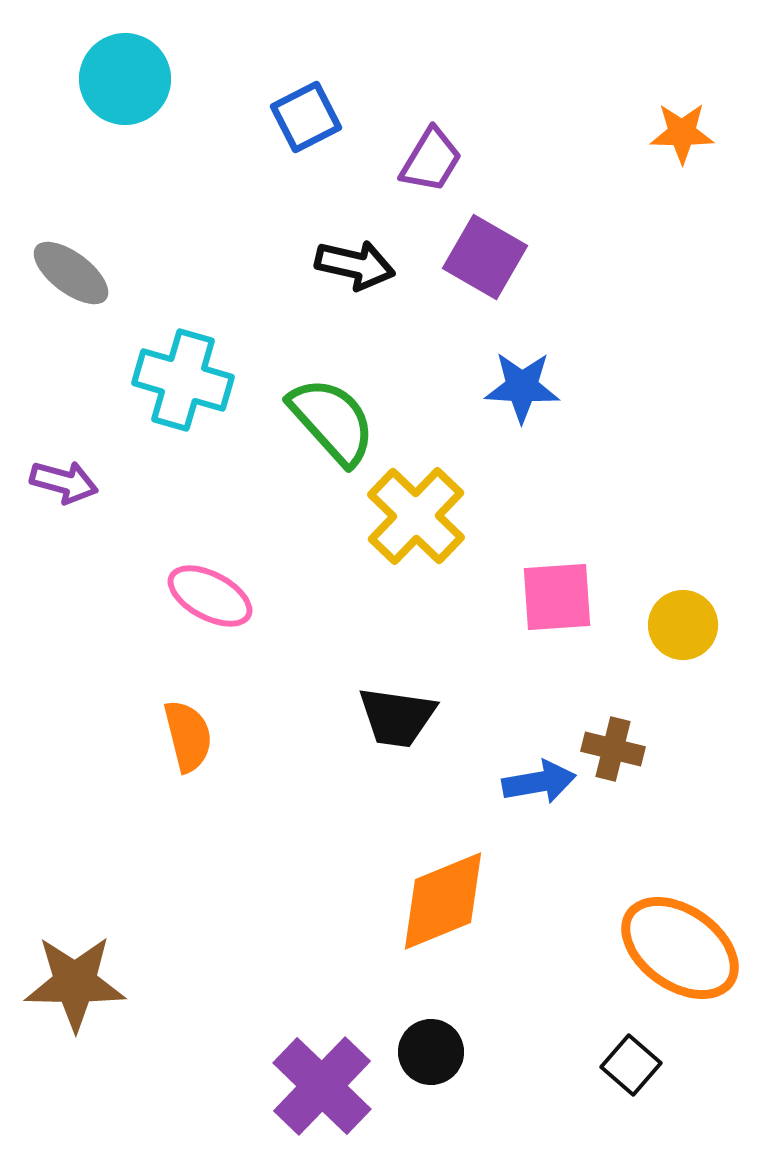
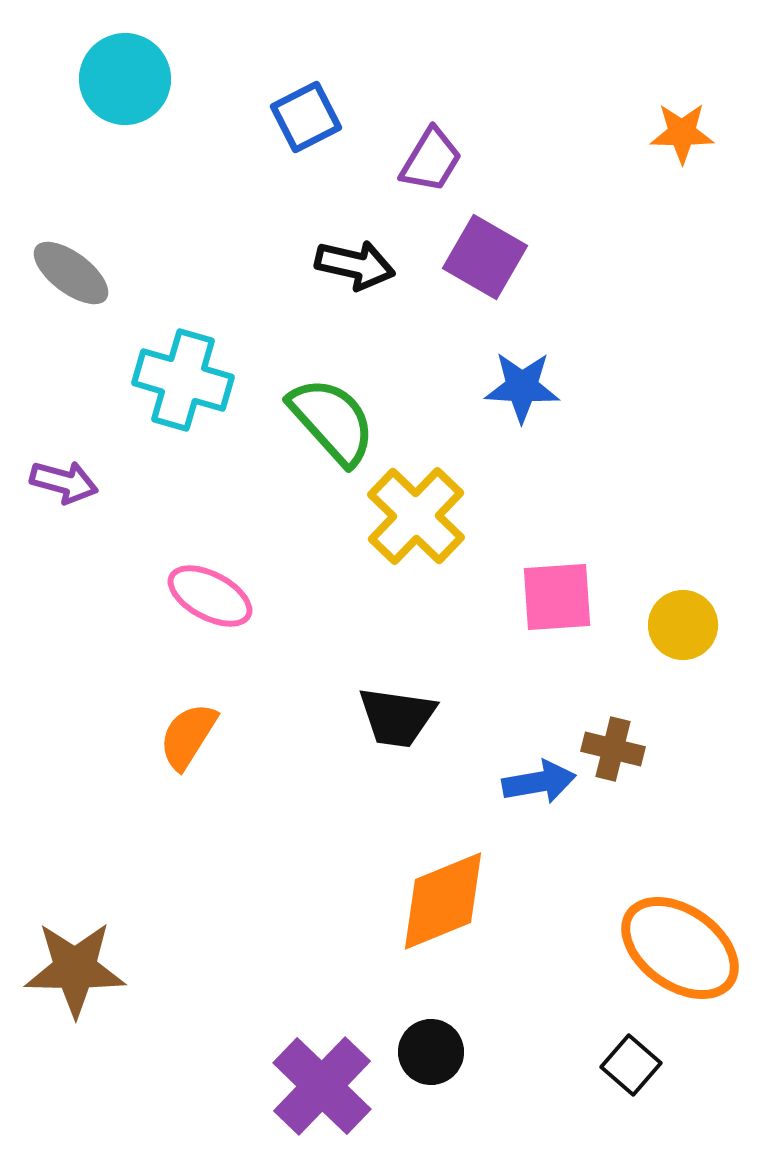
orange semicircle: rotated 134 degrees counterclockwise
brown star: moved 14 px up
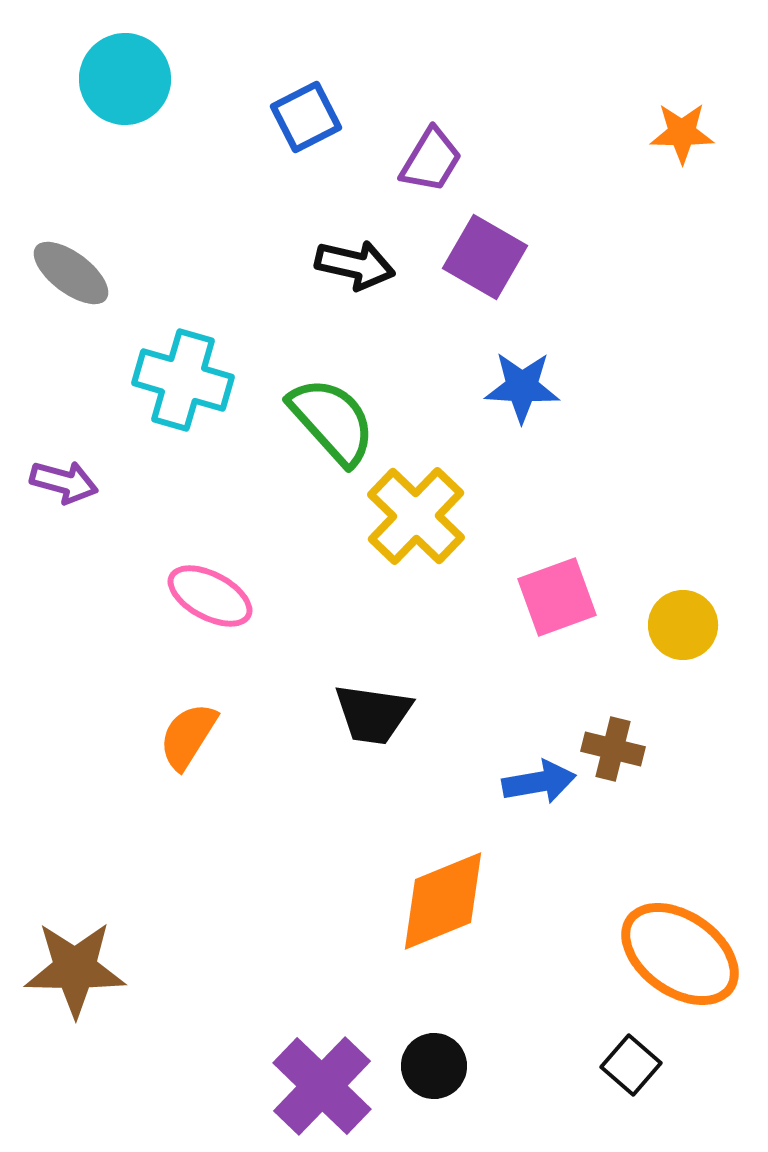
pink square: rotated 16 degrees counterclockwise
black trapezoid: moved 24 px left, 3 px up
orange ellipse: moved 6 px down
black circle: moved 3 px right, 14 px down
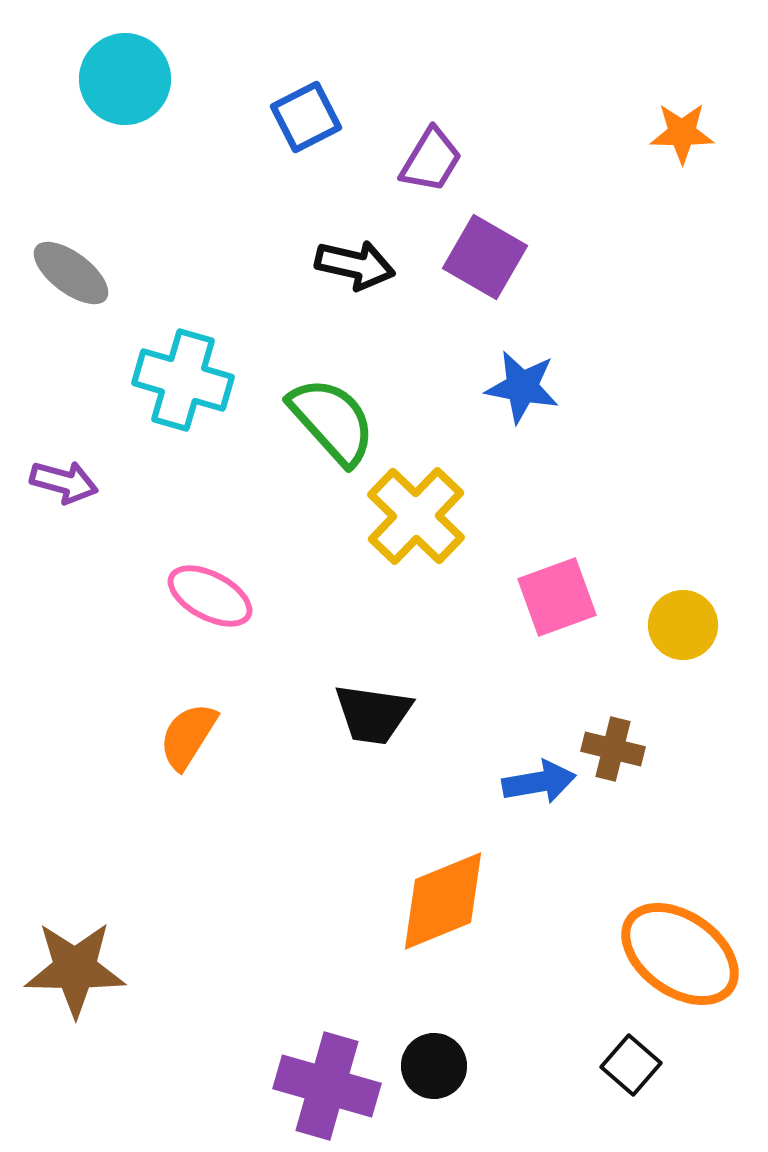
blue star: rotated 8 degrees clockwise
purple cross: moved 5 px right; rotated 28 degrees counterclockwise
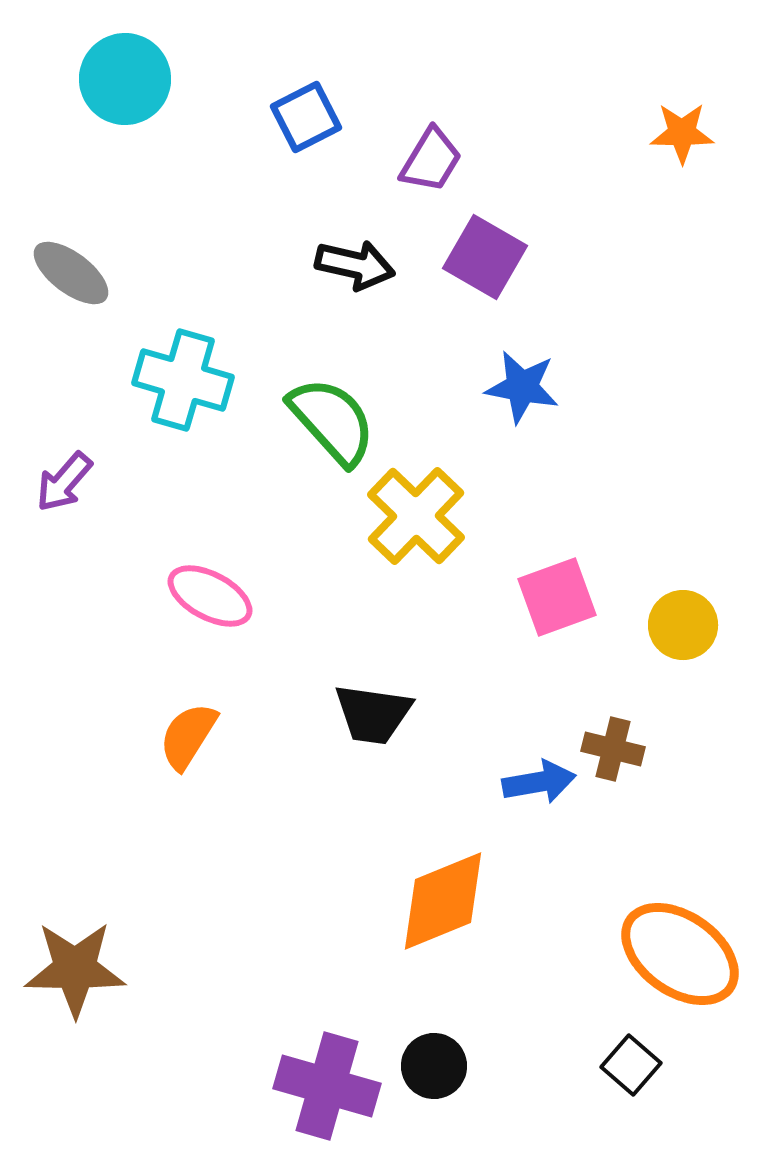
purple arrow: rotated 116 degrees clockwise
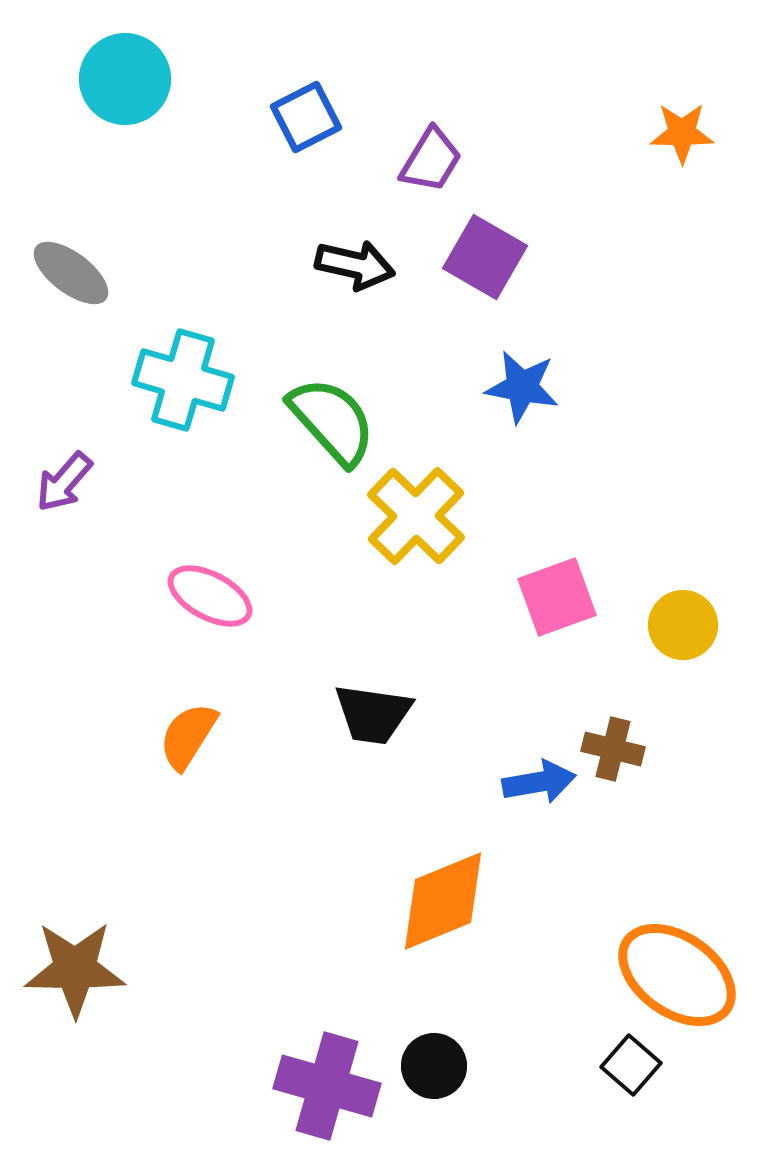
orange ellipse: moved 3 px left, 21 px down
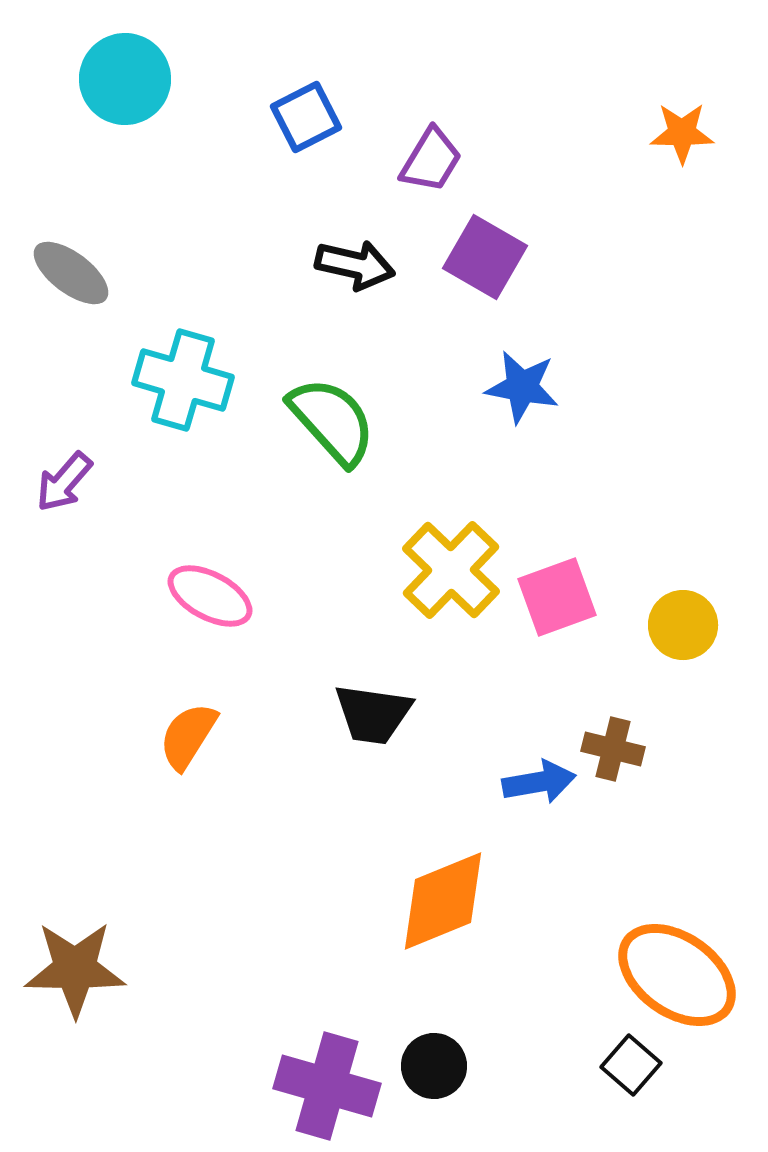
yellow cross: moved 35 px right, 54 px down
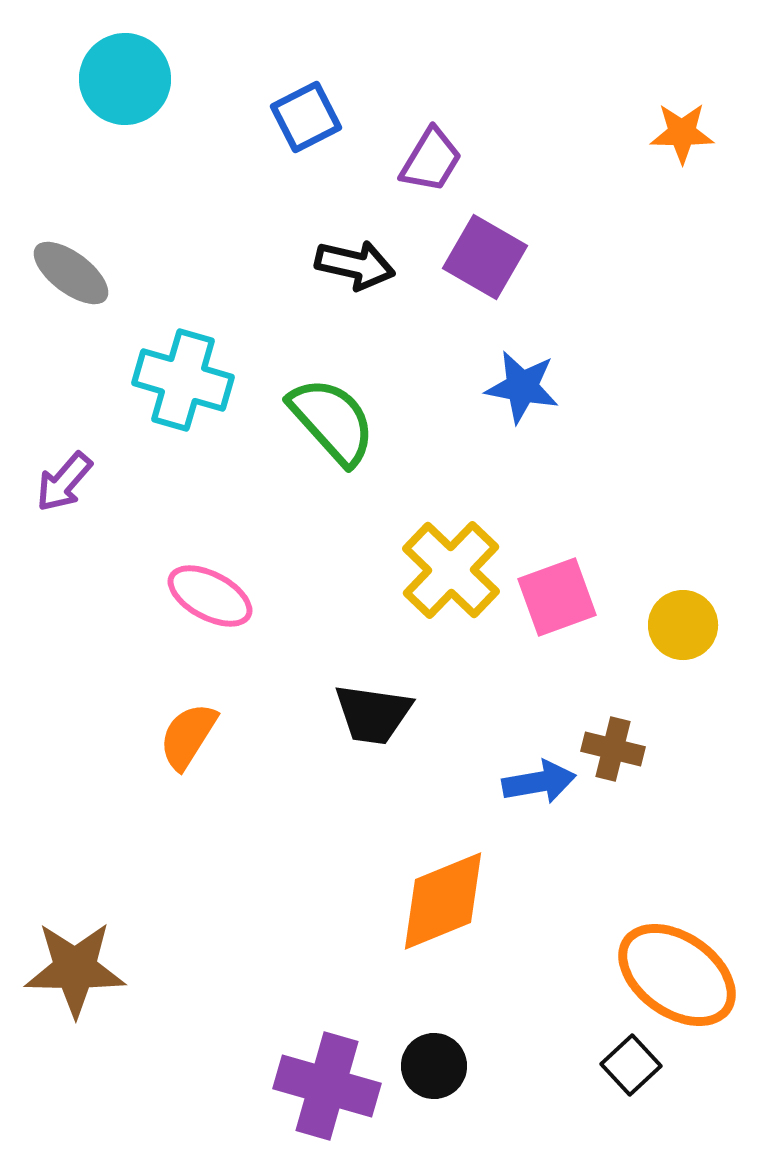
black square: rotated 6 degrees clockwise
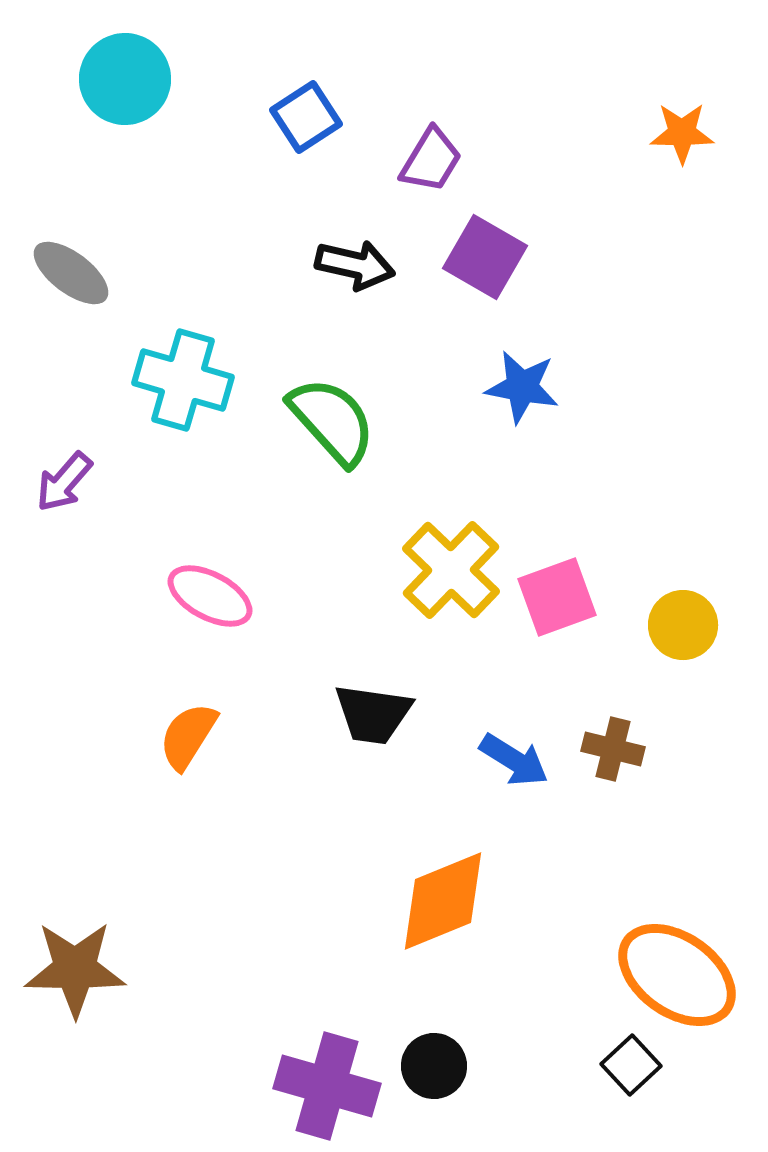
blue square: rotated 6 degrees counterclockwise
blue arrow: moved 25 px left, 22 px up; rotated 42 degrees clockwise
